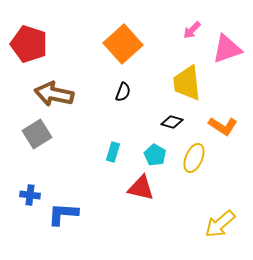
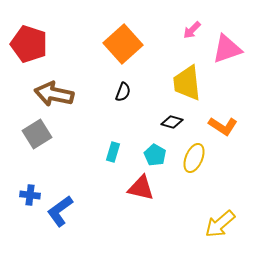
blue L-shape: moved 3 px left, 3 px up; rotated 40 degrees counterclockwise
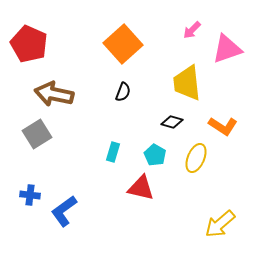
red pentagon: rotated 6 degrees clockwise
yellow ellipse: moved 2 px right
blue L-shape: moved 4 px right
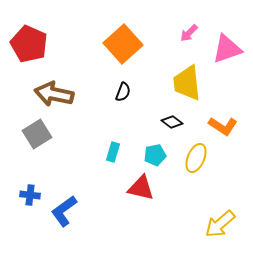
pink arrow: moved 3 px left, 3 px down
black diamond: rotated 20 degrees clockwise
cyan pentagon: rotated 30 degrees clockwise
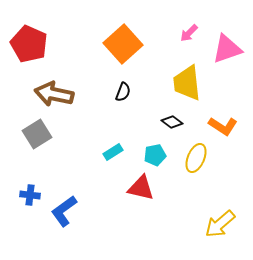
cyan rectangle: rotated 42 degrees clockwise
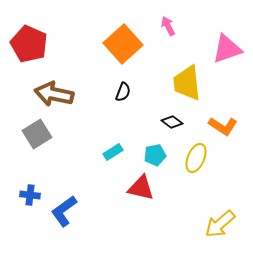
pink arrow: moved 21 px left, 7 px up; rotated 108 degrees clockwise
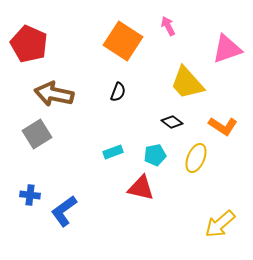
orange square: moved 3 px up; rotated 15 degrees counterclockwise
yellow trapezoid: rotated 36 degrees counterclockwise
black semicircle: moved 5 px left
cyan rectangle: rotated 12 degrees clockwise
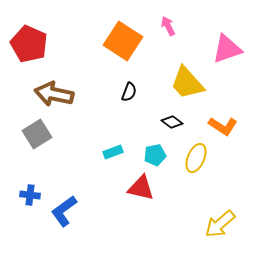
black semicircle: moved 11 px right
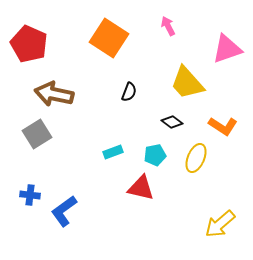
orange square: moved 14 px left, 3 px up
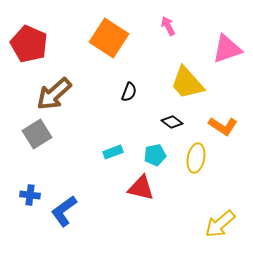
brown arrow: rotated 54 degrees counterclockwise
yellow ellipse: rotated 12 degrees counterclockwise
